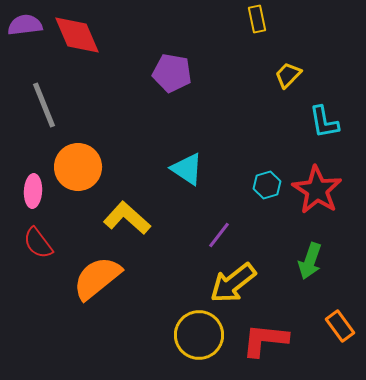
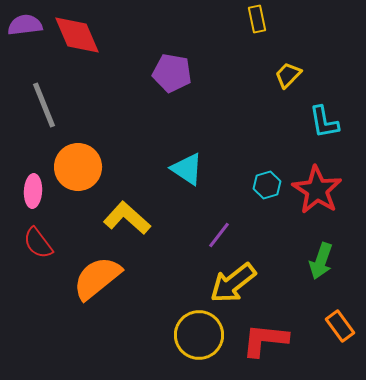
green arrow: moved 11 px right
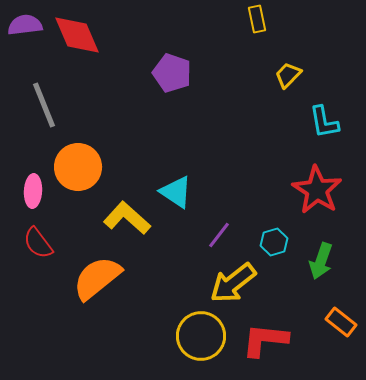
purple pentagon: rotated 9 degrees clockwise
cyan triangle: moved 11 px left, 23 px down
cyan hexagon: moved 7 px right, 57 px down
orange rectangle: moved 1 px right, 4 px up; rotated 16 degrees counterclockwise
yellow circle: moved 2 px right, 1 px down
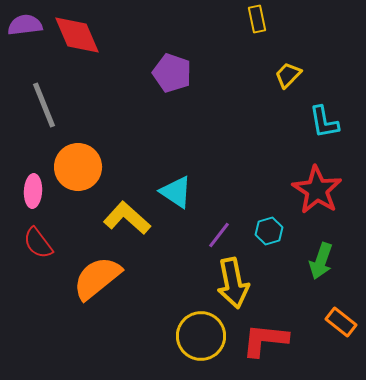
cyan hexagon: moved 5 px left, 11 px up
yellow arrow: rotated 63 degrees counterclockwise
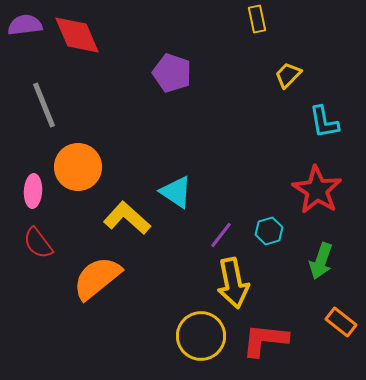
purple line: moved 2 px right
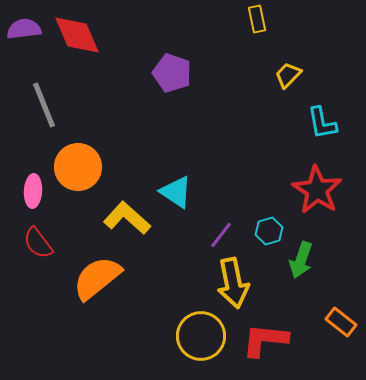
purple semicircle: moved 1 px left, 4 px down
cyan L-shape: moved 2 px left, 1 px down
green arrow: moved 20 px left, 1 px up
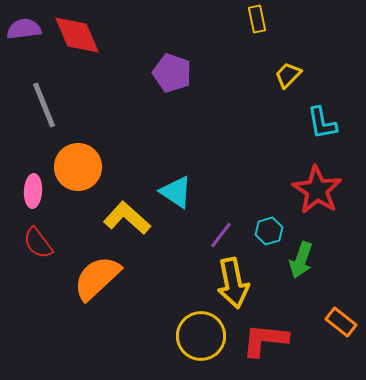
orange semicircle: rotated 4 degrees counterclockwise
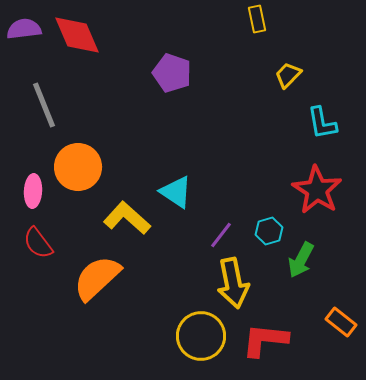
green arrow: rotated 9 degrees clockwise
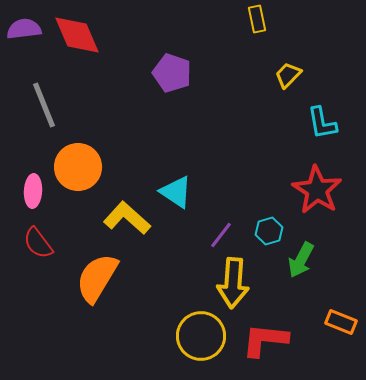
orange semicircle: rotated 16 degrees counterclockwise
yellow arrow: rotated 15 degrees clockwise
orange rectangle: rotated 16 degrees counterclockwise
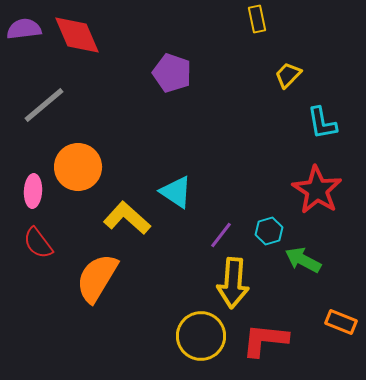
gray line: rotated 72 degrees clockwise
green arrow: moved 2 px right; rotated 90 degrees clockwise
